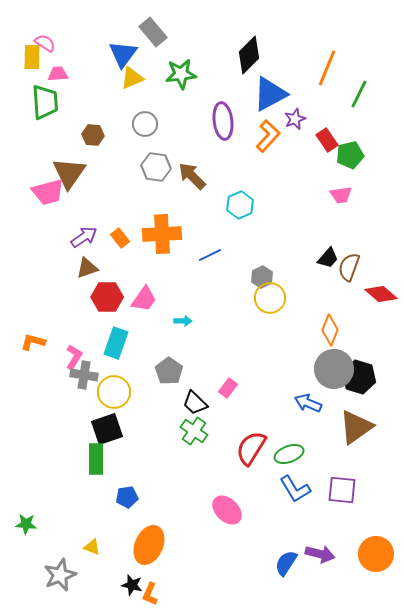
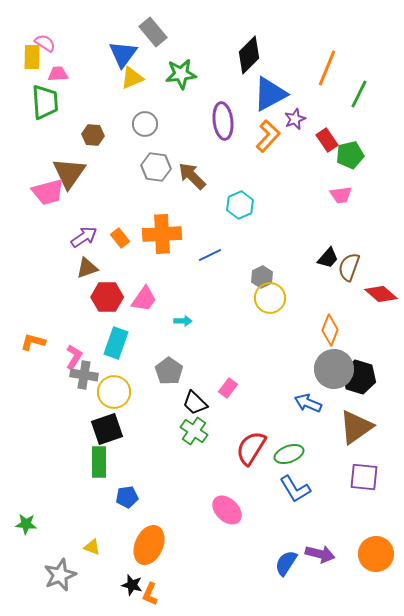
green rectangle at (96, 459): moved 3 px right, 3 px down
purple square at (342, 490): moved 22 px right, 13 px up
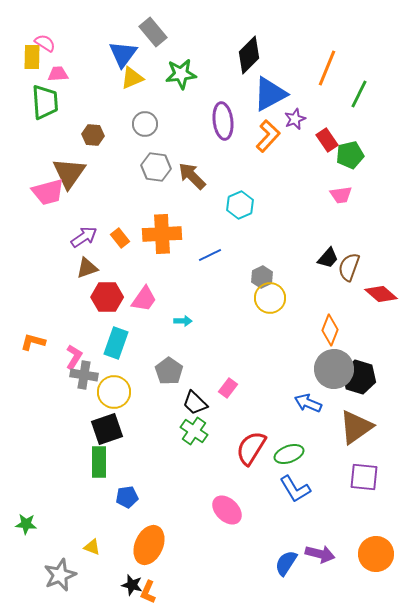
orange L-shape at (150, 594): moved 2 px left, 2 px up
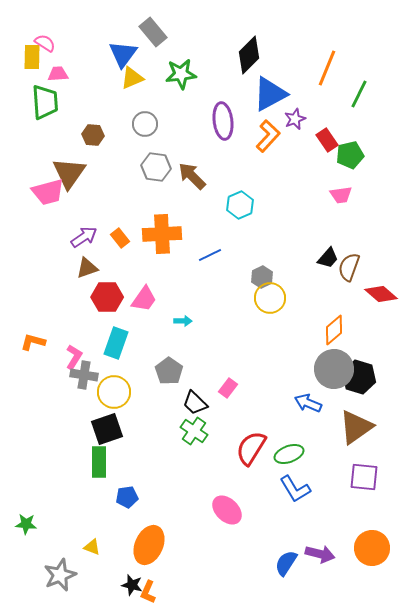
orange diamond at (330, 330): moved 4 px right; rotated 28 degrees clockwise
orange circle at (376, 554): moved 4 px left, 6 px up
